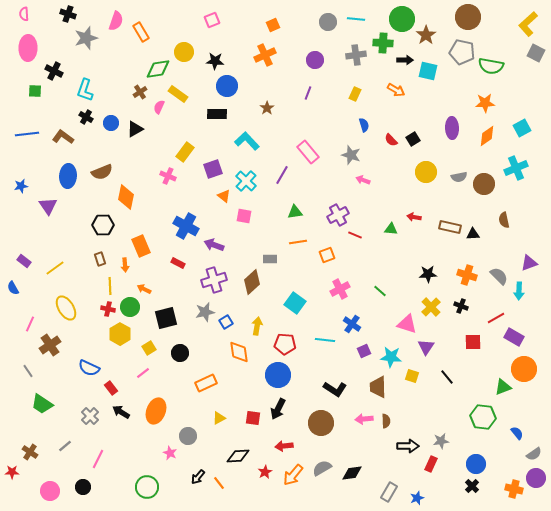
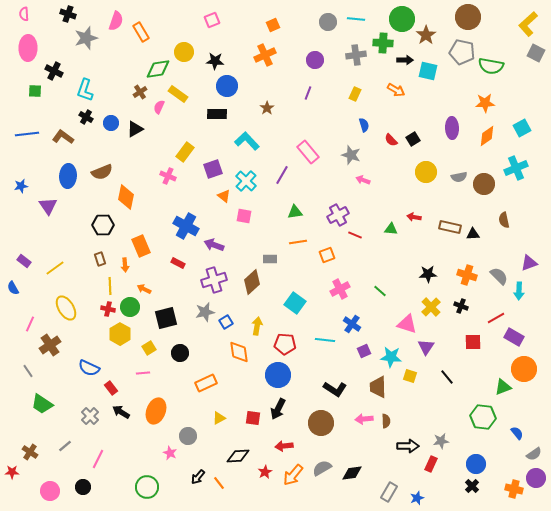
pink line at (143, 373): rotated 32 degrees clockwise
yellow square at (412, 376): moved 2 px left
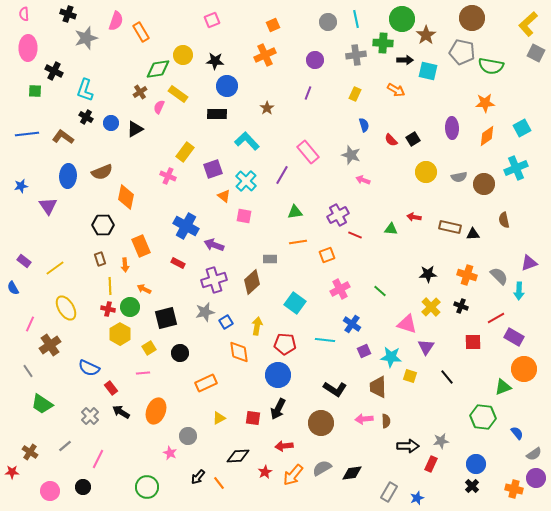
brown circle at (468, 17): moved 4 px right, 1 px down
cyan line at (356, 19): rotated 72 degrees clockwise
yellow circle at (184, 52): moved 1 px left, 3 px down
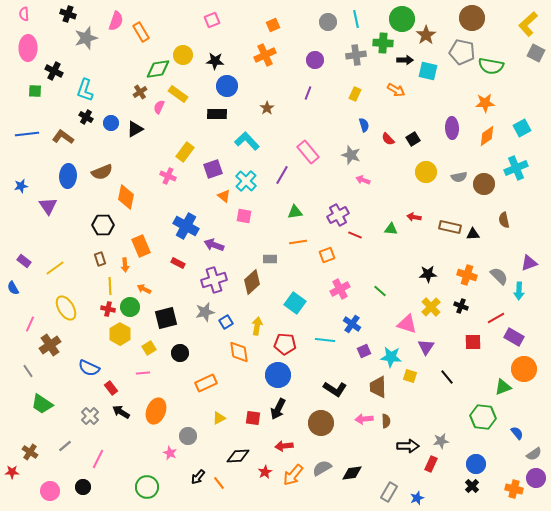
red semicircle at (391, 140): moved 3 px left, 1 px up
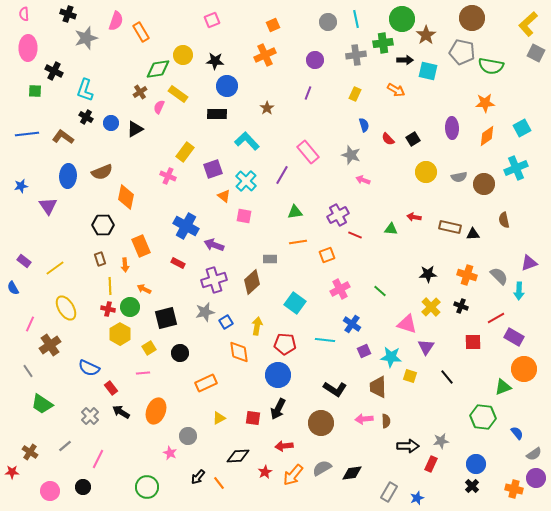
green cross at (383, 43): rotated 12 degrees counterclockwise
